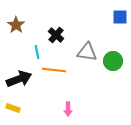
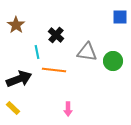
yellow rectangle: rotated 24 degrees clockwise
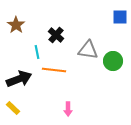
gray triangle: moved 1 px right, 2 px up
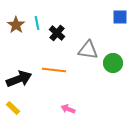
black cross: moved 1 px right, 2 px up
cyan line: moved 29 px up
green circle: moved 2 px down
pink arrow: rotated 112 degrees clockwise
